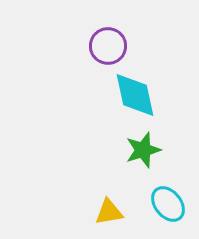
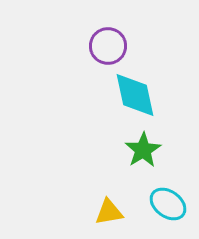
green star: rotated 15 degrees counterclockwise
cyan ellipse: rotated 15 degrees counterclockwise
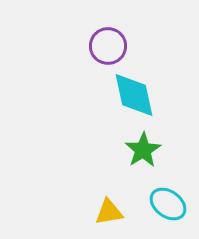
cyan diamond: moved 1 px left
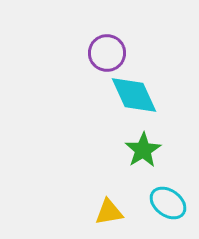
purple circle: moved 1 px left, 7 px down
cyan diamond: rotated 12 degrees counterclockwise
cyan ellipse: moved 1 px up
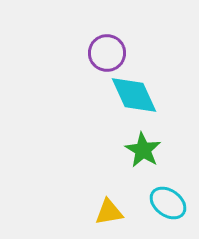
green star: rotated 9 degrees counterclockwise
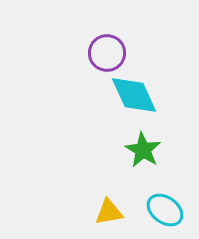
cyan ellipse: moved 3 px left, 7 px down
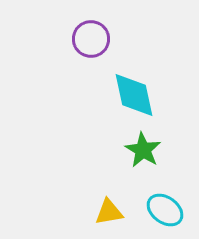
purple circle: moved 16 px left, 14 px up
cyan diamond: rotated 12 degrees clockwise
